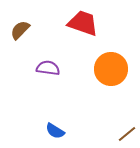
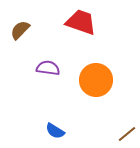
red trapezoid: moved 2 px left, 1 px up
orange circle: moved 15 px left, 11 px down
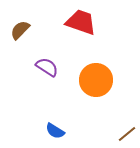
purple semicircle: moved 1 px left, 1 px up; rotated 25 degrees clockwise
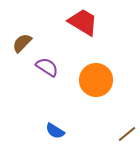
red trapezoid: moved 2 px right; rotated 12 degrees clockwise
brown semicircle: moved 2 px right, 13 px down
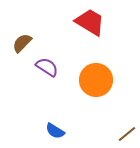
red trapezoid: moved 7 px right
